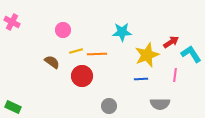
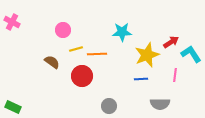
yellow line: moved 2 px up
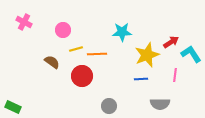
pink cross: moved 12 px right
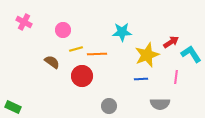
pink line: moved 1 px right, 2 px down
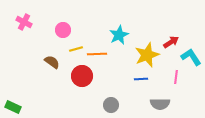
cyan star: moved 3 px left, 3 px down; rotated 24 degrees counterclockwise
cyan L-shape: moved 3 px down
gray circle: moved 2 px right, 1 px up
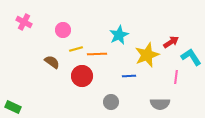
blue line: moved 12 px left, 3 px up
gray circle: moved 3 px up
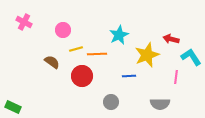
red arrow: moved 3 px up; rotated 133 degrees counterclockwise
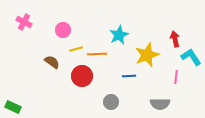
red arrow: moved 4 px right; rotated 63 degrees clockwise
